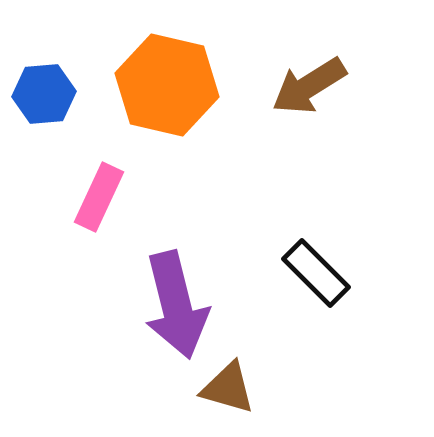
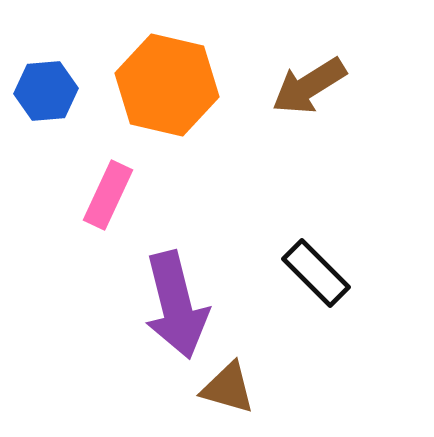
blue hexagon: moved 2 px right, 3 px up
pink rectangle: moved 9 px right, 2 px up
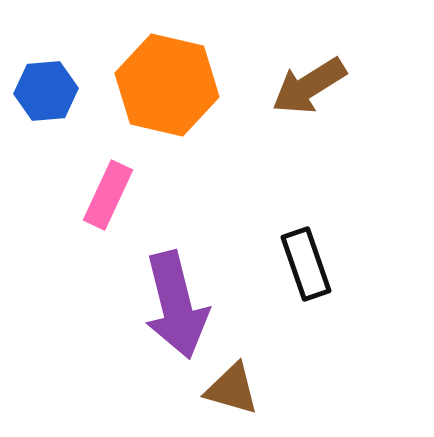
black rectangle: moved 10 px left, 9 px up; rotated 26 degrees clockwise
brown triangle: moved 4 px right, 1 px down
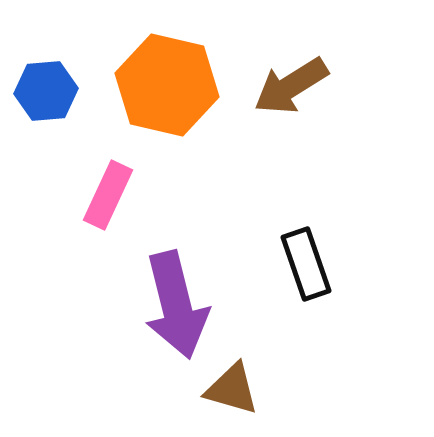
brown arrow: moved 18 px left
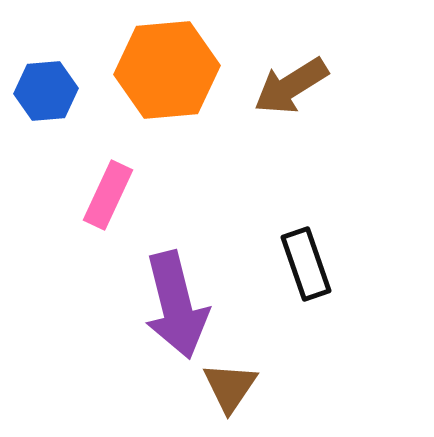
orange hexagon: moved 15 px up; rotated 18 degrees counterclockwise
brown triangle: moved 2 px left, 2 px up; rotated 48 degrees clockwise
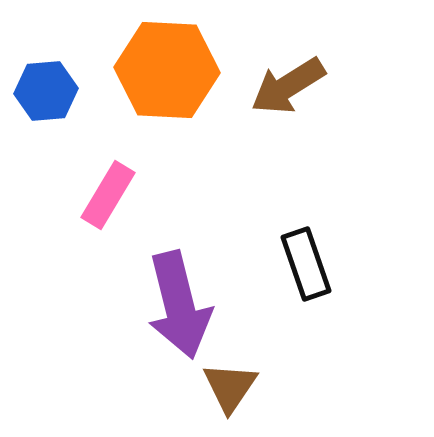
orange hexagon: rotated 8 degrees clockwise
brown arrow: moved 3 px left
pink rectangle: rotated 6 degrees clockwise
purple arrow: moved 3 px right
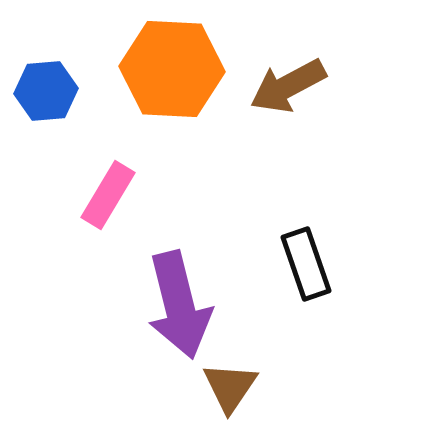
orange hexagon: moved 5 px right, 1 px up
brown arrow: rotated 4 degrees clockwise
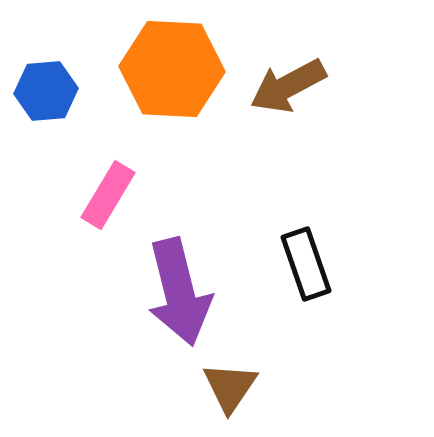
purple arrow: moved 13 px up
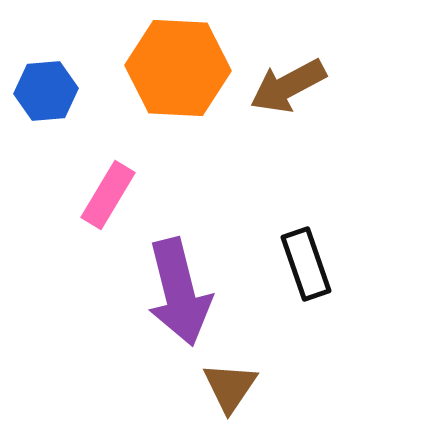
orange hexagon: moved 6 px right, 1 px up
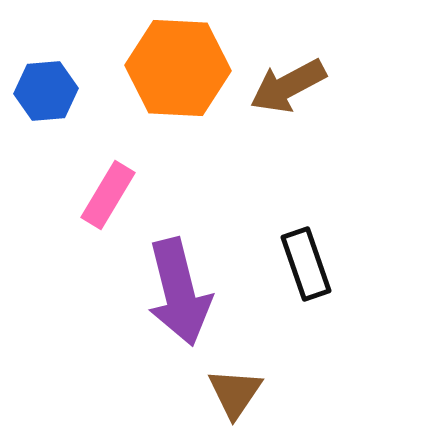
brown triangle: moved 5 px right, 6 px down
